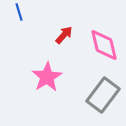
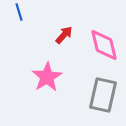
gray rectangle: rotated 24 degrees counterclockwise
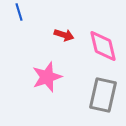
red arrow: rotated 66 degrees clockwise
pink diamond: moved 1 px left, 1 px down
pink star: rotated 12 degrees clockwise
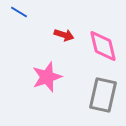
blue line: rotated 42 degrees counterclockwise
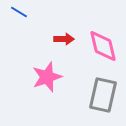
red arrow: moved 4 px down; rotated 18 degrees counterclockwise
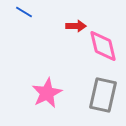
blue line: moved 5 px right
red arrow: moved 12 px right, 13 px up
pink star: moved 16 px down; rotated 8 degrees counterclockwise
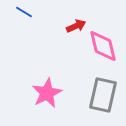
red arrow: rotated 24 degrees counterclockwise
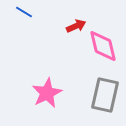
gray rectangle: moved 2 px right
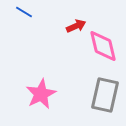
pink star: moved 6 px left, 1 px down
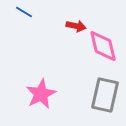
red arrow: rotated 36 degrees clockwise
